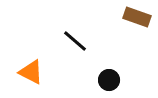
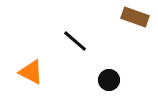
brown rectangle: moved 2 px left
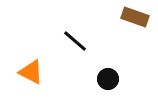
black circle: moved 1 px left, 1 px up
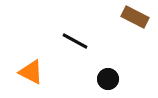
brown rectangle: rotated 8 degrees clockwise
black line: rotated 12 degrees counterclockwise
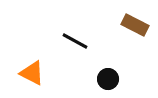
brown rectangle: moved 8 px down
orange triangle: moved 1 px right, 1 px down
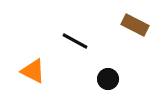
orange triangle: moved 1 px right, 2 px up
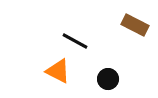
orange triangle: moved 25 px right
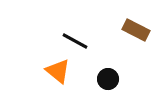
brown rectangle: moved 1 px right, 5 px down
orange triangle: rotated 12 degrees clockwise
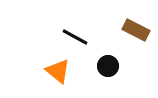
black line: moved 4 px up
black circle: moved 13 px up
